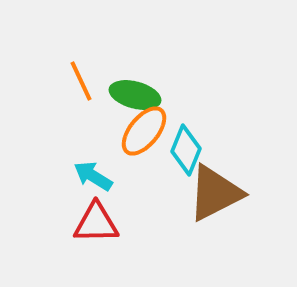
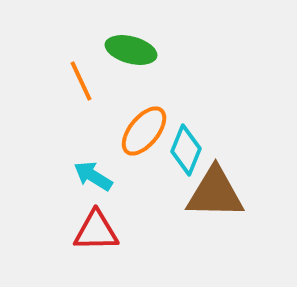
green ellipse: moved 4 px left, 45 px up
brown triangle: rotated 28 degrees clockwise
red triangle: moved 8 px down
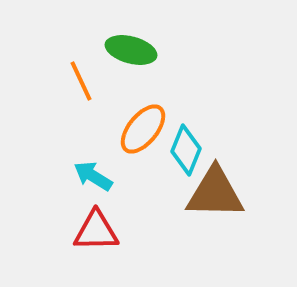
orange ellipse: moved 1 px left, 2 px up
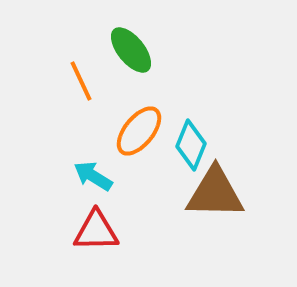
green ellipse: rotated 36 degrees clockwise
orange ellipse: moved 4 px left, 2 px down
cyan diamond: moved 5 px right, 5 px up
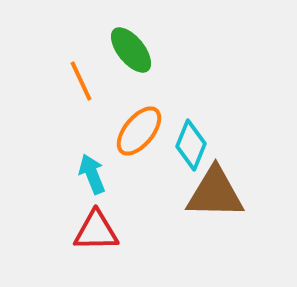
cyan arrow: moved 1 px left, 2 px up; rotated 36 degrees clockwise
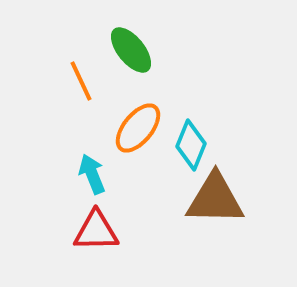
orange ellipse: moved 1 px left, 3 px up
brown triangle: moved 6 px down
